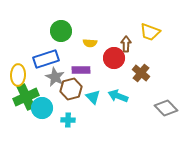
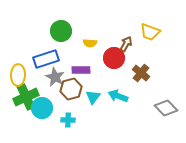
brown arrow: rotated 28 degrees clockwise
cyan triangle: rotated 21 degrees clockwise
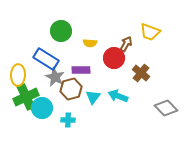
blue rectangle: rotated 50 degrees clockwise
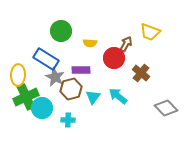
cyan arrow: rotated 18 degrees clockwise
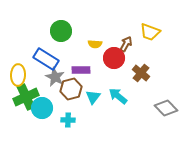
yellow semicircle: moved 5 px right, 1 px down
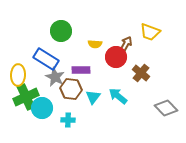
red circle: moved 2 px right, 1 px up
brown hexagon: rotated 20 degrees clockwise
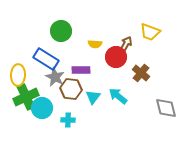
gray diamond: rotated 30 degrees clockwise
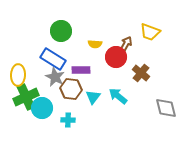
blue rectangle: moved 7 px right
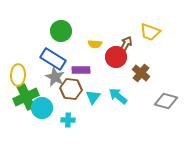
gray diamond: moved 7 px up; rotated 60 degrees counterclockwise
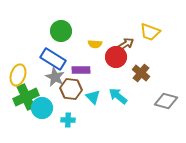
brown arrow: rotated 28 degrees clockwise
yellow ellipse: rotated 15 degrees clockwise
cyan triangle: rotated 21 degrees counterclockwise
